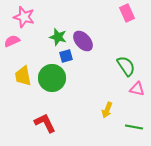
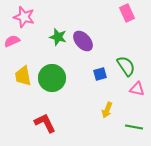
blue square: moved 34 px right, 18 px down
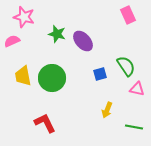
pink rectangle: moved 1 px right, 2 px down
green star: moved 1 px left, 3 px up
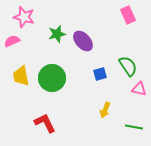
green star: rotated 30 degrees counterclockwise
green semicircle: moved 2 px right
yellow trapezoid: moved 2 px left
pink triangle: moved 2 px right
yellow arrow: moved 2 px left
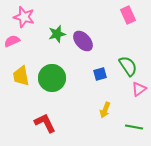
pink triangle: rotated 49 degrees counterclockwise
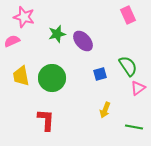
pink triangle: moved 1 px left, 1 px up
red L-shape: moved 1 px right, 3 px up; rotated 30 degrees clockwise
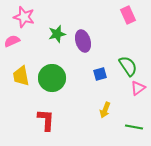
purple ellipse: rotated 25 degrees clockwise
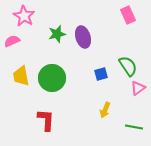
pink star: moved 1 px up; rotated 15 degrees clockwise
purple ellipse: moved 4 px up
blue square: moved 1 px right
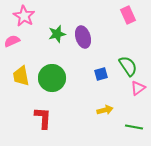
yellow arrow: rotated 126 degrees counterclockwise
red L-shape: moved 3 px left, 2 px up
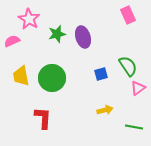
pink star: moved 5 px right, 3 px down
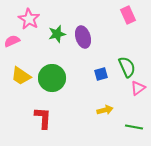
green semicircle: moved 1 px left, 1 px down; rotated 10 degrees clockwise
yellow trapezoid: rotated 45 degrees counterclockwise
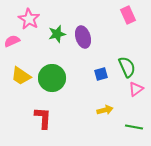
pink triangle: moved 2 px left, 1 px down
